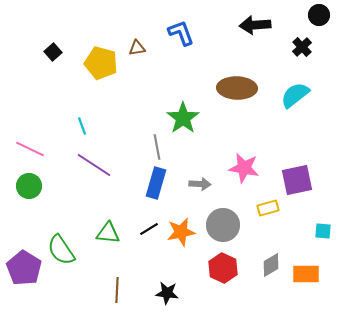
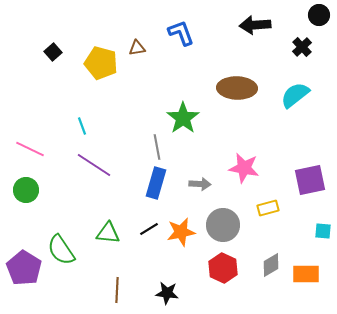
purple square: moved 13 px right
green circle: moved 3 px left, 4 px down
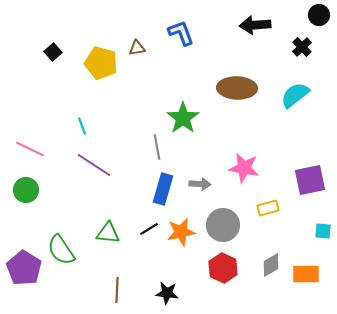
blue rectangle: moved 7 px right, 6 px down
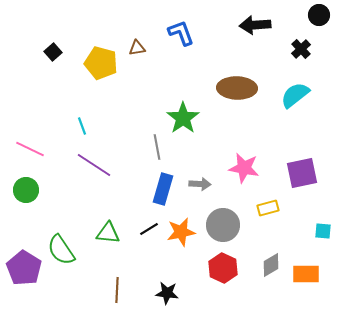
black cross: moved 1 px left, 2 px down
purple square: moved 8 px left, 7 px up
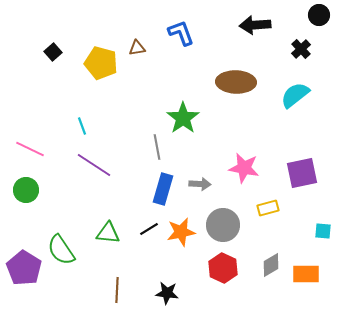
brown ellipse: moved 1 px left, 6 px up
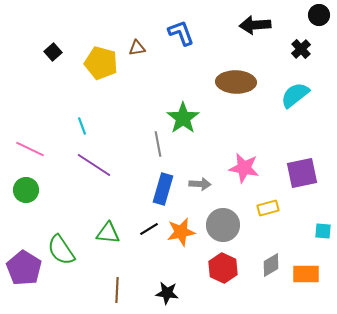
gray line: moved 1 px right, 3 px up
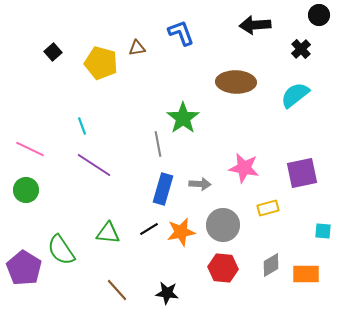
red hexagon: rotated 20 degrees counterclockwise
brown line: rotated 45 degrees counterclockwise
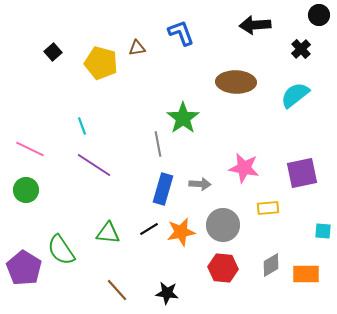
yellow rectangle: rotated 10 degrees clockwise
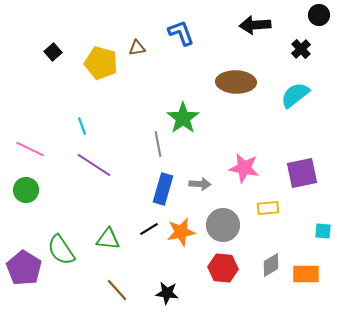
green triangle: moved 6 px down
